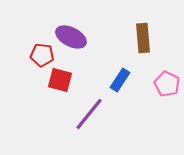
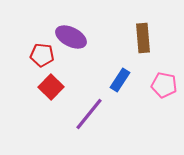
red square: moved 9 px left, 7 px down; rotated 30 degrees clockwise
pink pentagon: moved 3 px left, 1 px down; rotated 15 degrees counterclockwise
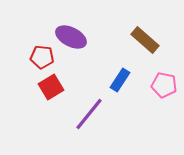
brown rectangle: moved 2 px right, 2 px down; rotated 44 degrees counterclockwise
red pentagon: moved 2 px down
red square: rotated 15 degrees clockwise
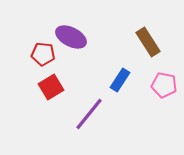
brown rectangle: moved 3 px right, 2 px down; rotated 16 degrees clockwise
red pentagon: moved 1 px right, 3 px up
